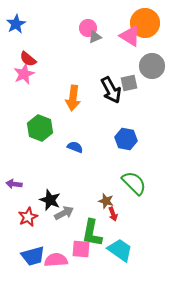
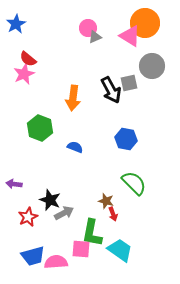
pink semicircle: moved 2 px down
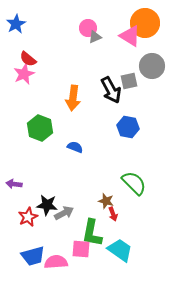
gray square: moved 2 px up
blue hexagon: moved 2 px right, 12 px up
black star: moved 3 px left, 5 px down; rotated 15 degrees counterclockwise
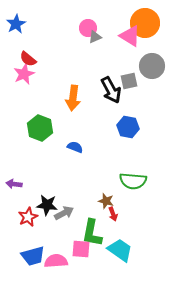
green semicircle: moved 1 px left, 2 px up; rotated 140 degrees clockwise
pink semicircle: moved 1 px up
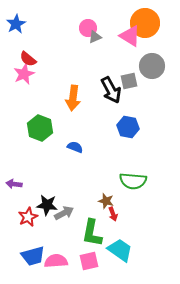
pink square: moved 8 px right, 12 px down; rotated 18 degrees counterclockwise
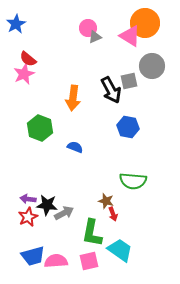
purple arrow: moved 14 px right, 15 px down
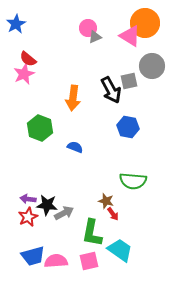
red arrow: rotated 16 degrees counterclockwise
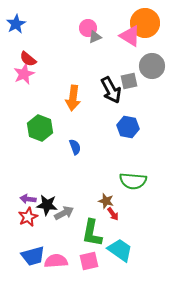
blue semicircle: rotated 49 degrees clockwise
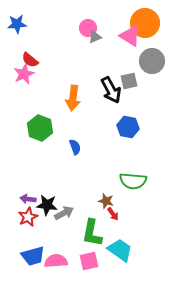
blue star: moved 1 px right; rotated 24 degrees clockwise
red semicircle: moved 2 px right, 1 px down
gray circle: moved 5 px up
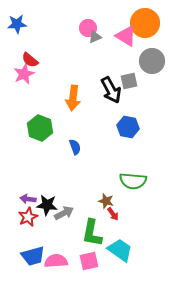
pink triangle: moved 4 px left
